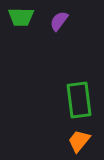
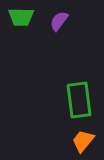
orange trapezoid: moved 4 px right
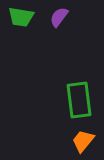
green trapezoid: rotated 8 degrees clockwise
purple semicircle: moved 4 px up
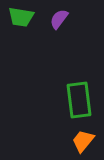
purple semicircle: moved 2 px down
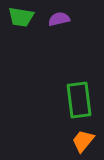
purple semicircle: rotated 40 degrees clockwise
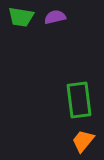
purple semicircle: moved 4 px left, 2 px up
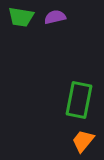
green rectangle: rotated 18 degrees clockwise
